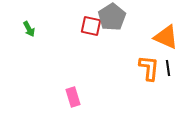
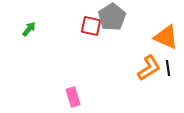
green arrow: rotated 112 degrees counterclockwise
orange L-shape: rotated 52 degrees clockwise
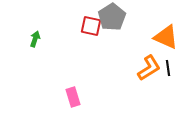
green arrow: moved 6 px right, 10 px down; rotated 21 degrees counterclockwise
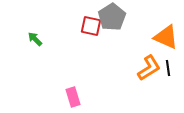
green arrow: rotated 63 degrees counterclockwise
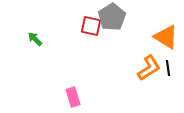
orange triangle: rotated 8 degrees clockwise
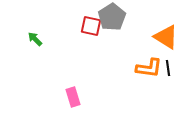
orange L-shape: rotated 40 degrees clockwise
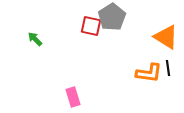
orange L-shape: moved 5 px down
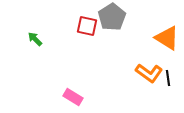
red square: moved 4 px left
orange triangle: moved 1 px right, 1 px down
black line: moved 10 px down
orange L-shape: rotated 28 degrees clockwise
pink rectangle: rotated 42 degrees counterclockwise
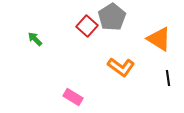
red square: rotated 30 degrees clockwise
orange triangle: moved 8 px left, 1 px down
orange L-shape: moved 28 px left, 6 px up
